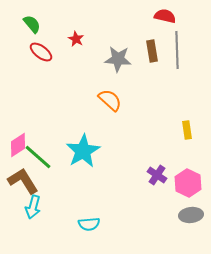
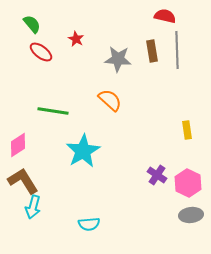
green line: moved 15 px right, 46 px up; rotated 32 degrees counterclockwise
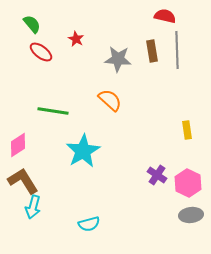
cyan semicircle: rotated 10 degrees counterclockwise
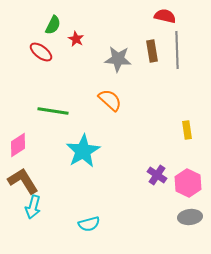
green semicircle: moved 21 px right, 1 px down; rotated 66 degrees clockwise
gray ellipse: moved 1 px left, 2 px down
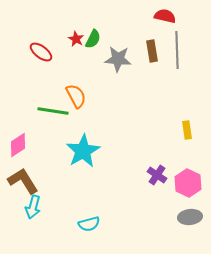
green semicircle: moved 40 px right, 14 px down
orange semicircle: moved 34 px left, 4 px up; rotated 20 degrees clockwise
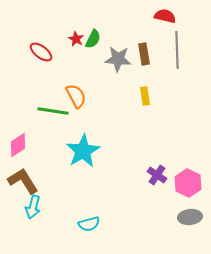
brown rectangle: moved 8 px left, 3 px down
yellow rectangle: moved 42 px left, 34 px up
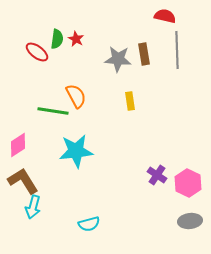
green semicircle: moved 36 px left; rotated 18 degrees counterclockwise
red ellipse: moved 4 px left
yellow rectangle: moved 15 px left, 5 px down
cyan star: moved 7 px left; rotated 24 degrees clockwise
gray ellipse: moved 4 px down
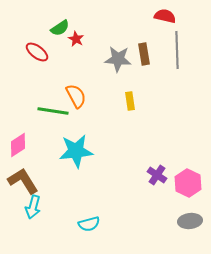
green semicircle: moved 3 px right, 11 px up; rotated 48 degrees clockwise
